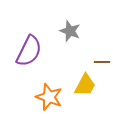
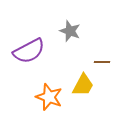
purple semicircle: rotated 36 degrees clockwise
yellow trapezoid: moved 2 px left
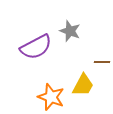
purple semicircle: moved 7 px right, 4 px up
orange star: moved 2 px right
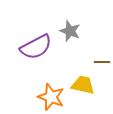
yellow trapezoid: rotated 105 degrees counterclockwise
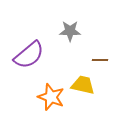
gray star: rotated 20 degrees counterclockwise
purple semicircle: moved 7 px left, 8 px down; rotated 12 degrees counterclockwise
brown line: moved 2 px left, 2 px up
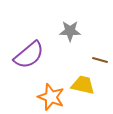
brown line: rotated 14 degrees clockwise
